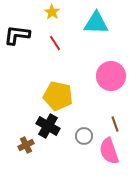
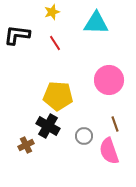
yellow star: rotated 21 degrees clockwise
pink circle: moved 2 px left, 4 px down
yellow pentagon: rotated 8 degrees counterclockwise
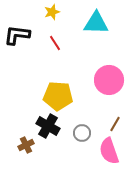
brown line: rotated 49 degrees clockwise
gray circle: moved 2 px left, 3 px up
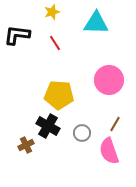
yellow pentagon: moved 1 px right, 1 px up
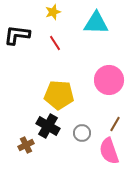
yellow star: moved 1 px right
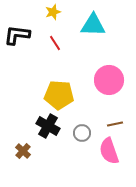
cyan triangle: moved 3 px left, 2 px down
brown line: rotated 49 degrees clockwise
brown cross: moved 3 px left, 6 px down; rotated 21 degrees counterclockwise
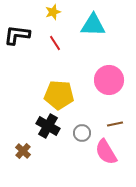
pink semicircle: moved 3 px left, 1 px down; rotated 12 degrees counterclockwise
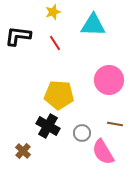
black L-shape: moved 1 px right, 1 px down
brown line: rotated 21 degrees clockwise
pink semicircle: moved 3 px left
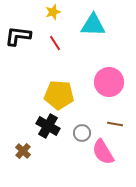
pink circle: moved 2 px down
